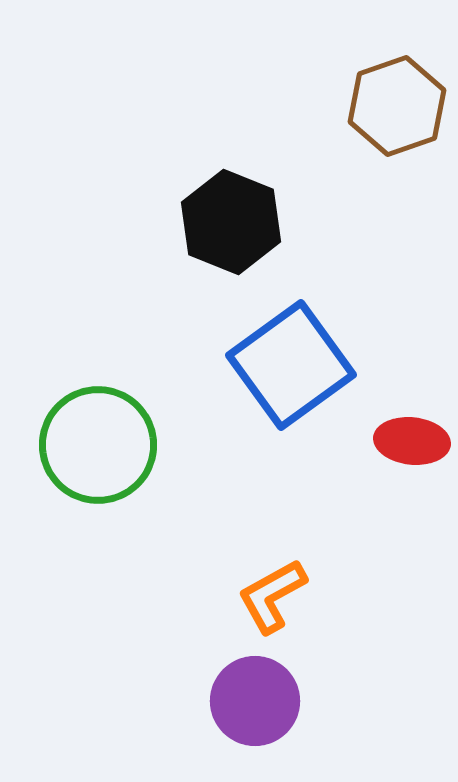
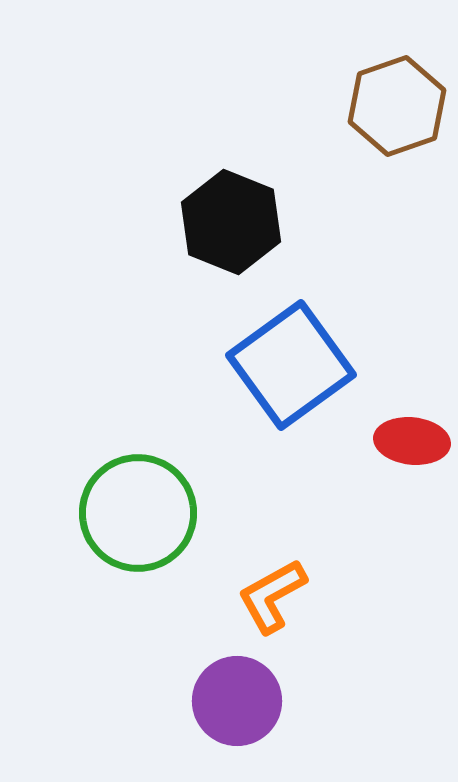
green circle: moved 40 px right, 68 px down
purple circle: moved 18 px left
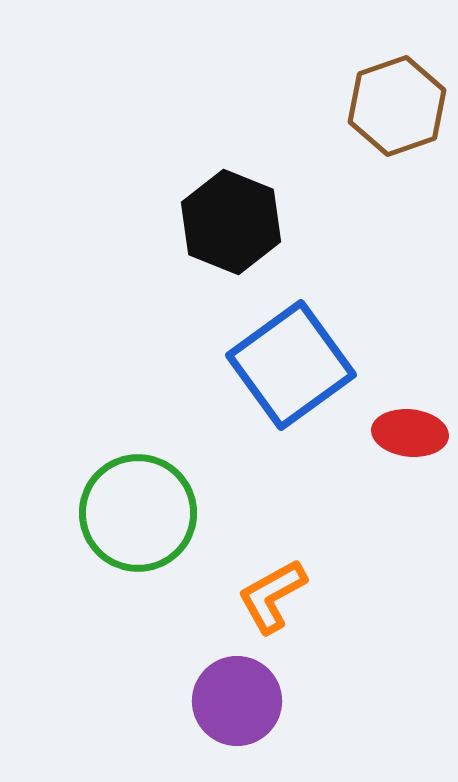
red ellipse: moved 2 px left, 8 px up
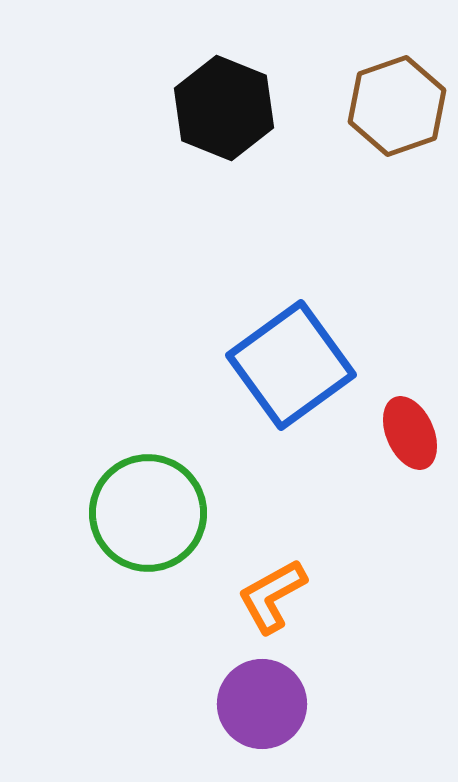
black hexagon: moved 7 px left, 114 px up
red ellipse: rotated 60 degrees clockwise
green circle: moved 10 px right
purple circle: moved 25 px right, 3 px down
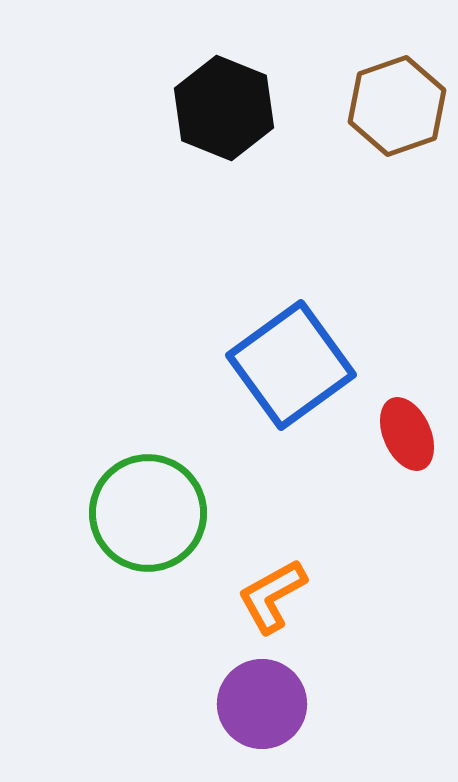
red ellipse: moved 3 px left, 1 px down
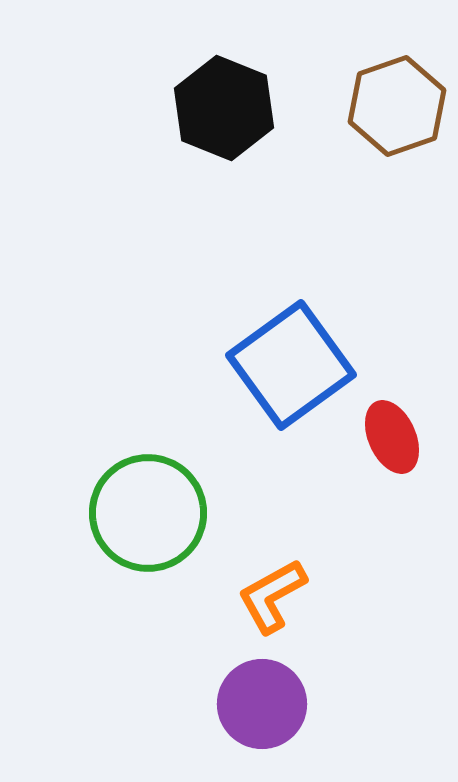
red ellipse: moved 15 px left, 3 px down
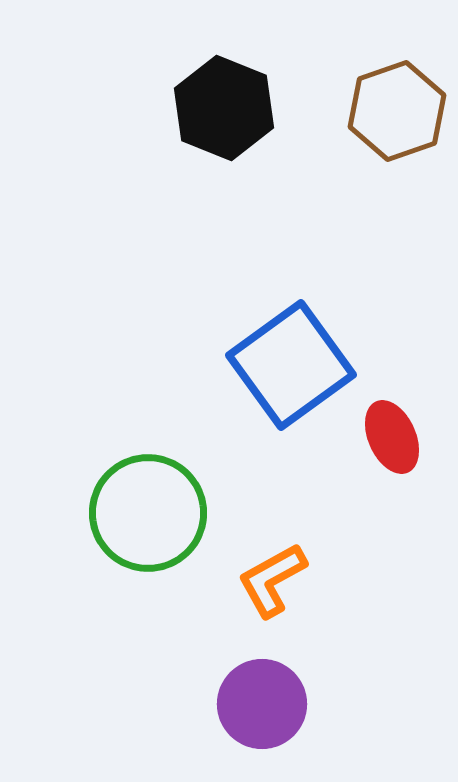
brown hexagon: moved 5 px down
orange L-shape: moved 16 px up
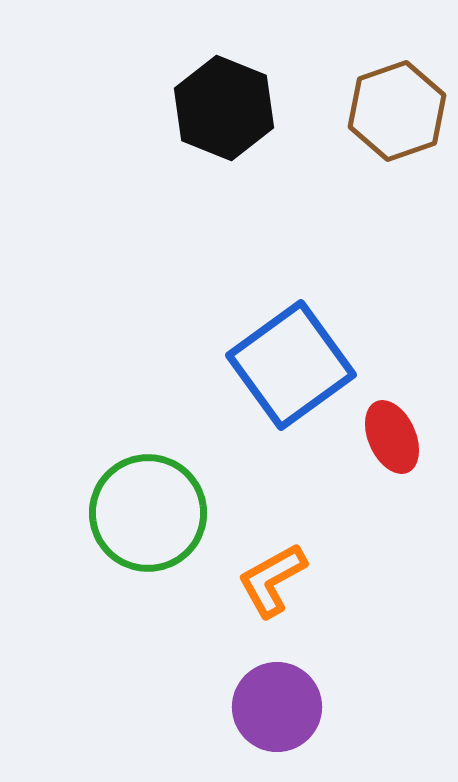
purple circle: moved 15 px right, 3 px down
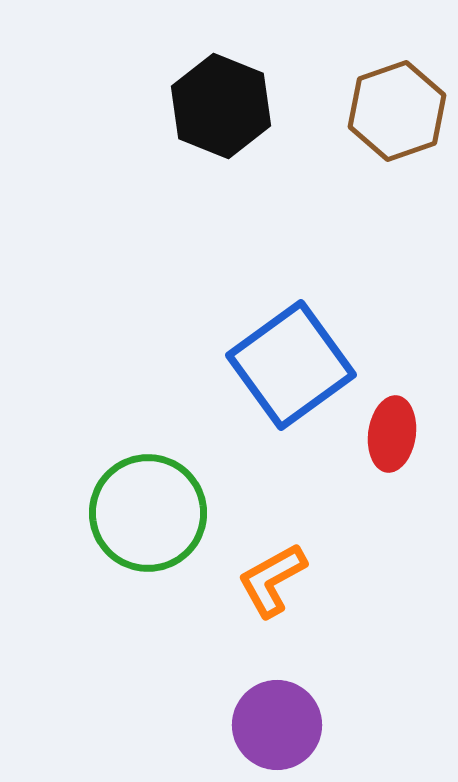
black hexagon: moved 3 px left, 2 px up
red ellipse: moved 3 px up; rotated 32 degrees clockwise
purple circle: moved 18 px down
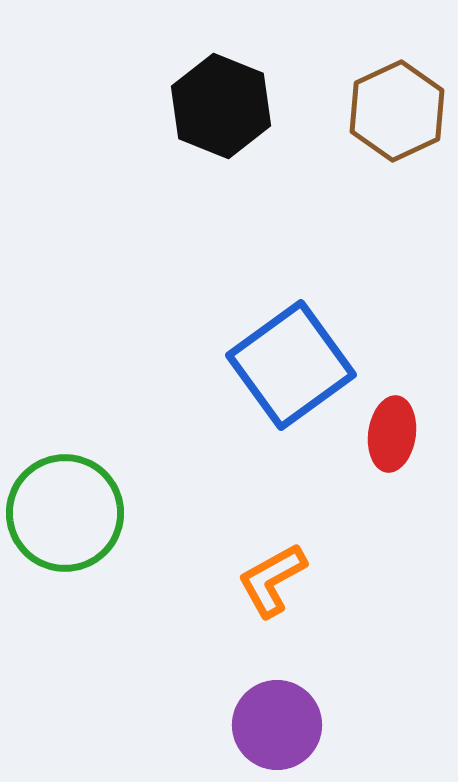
brown hexagon: rotated 6 degrees counterclockwise
green circle: moved 83 px left
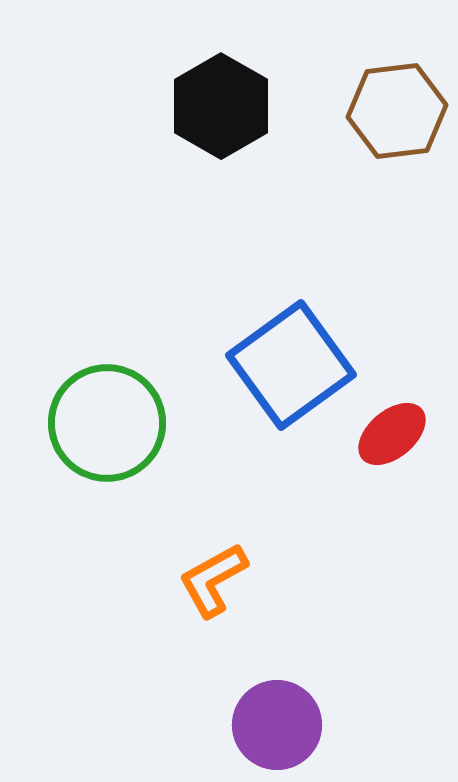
black hexagon: rotated 8 degrees clockwise
brown hexagon: rotated 18 degrees clockwise
red ellipse: rotated 42 degrees clockwise
green circle: moved 42 px right, 90 px up
orange L-shape: moved 59 px left
